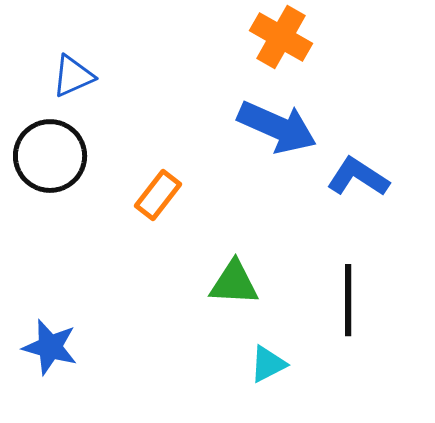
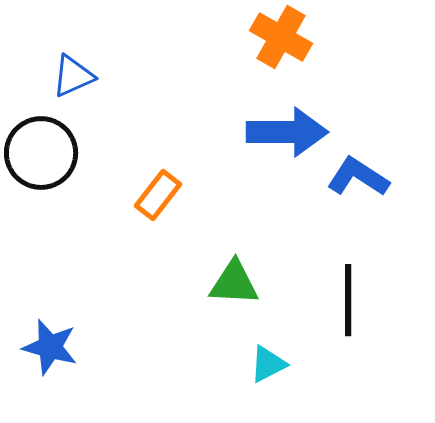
blue arrow: moved 10 px right, 5 px down; rotated 24 degrees counterclockwise
black circle: moved 9 px left, 3 px up
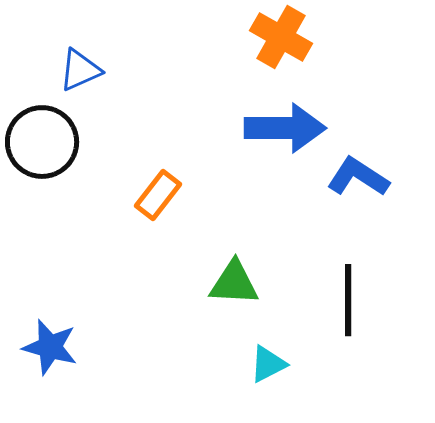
blue triangle: moved 7 px right, 6 px up
blue arrow: moved 2 px left, 4 px up
black circle: moved 1 px right, 11 px up
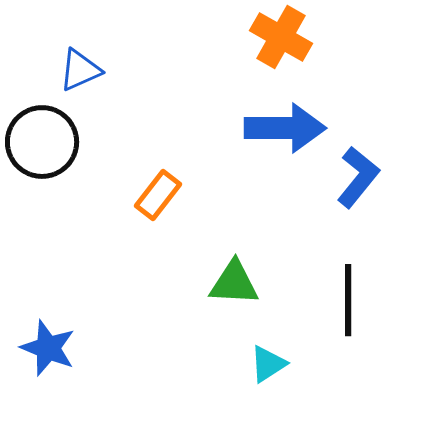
blue L-shape: rotated 96 degrees clockwise
blue star: moved 2 px left, 1 px down; rotated 6 degrees clockwise
cyan triangle: rotated 6 degrees counterclockwise
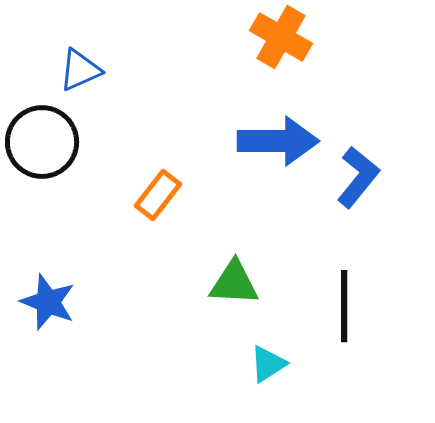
blue arrow: moved 7 px left, 13 px down
black line: moved 4 px left, 6 px down
blue star: moved 46 px up
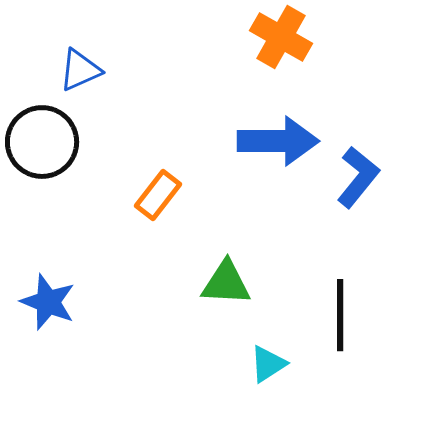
green triangle: moved 8 px left
black line: moved 4 px left, 9 px down
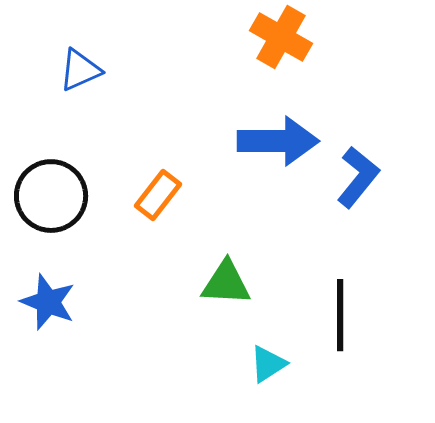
black circle: moved 9 px right, 54 px down
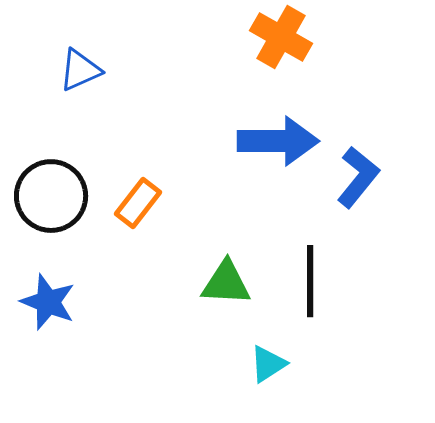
orange rectangle: moved 20 px left, 8 px down
black line: moved 30 px left, 34 px up
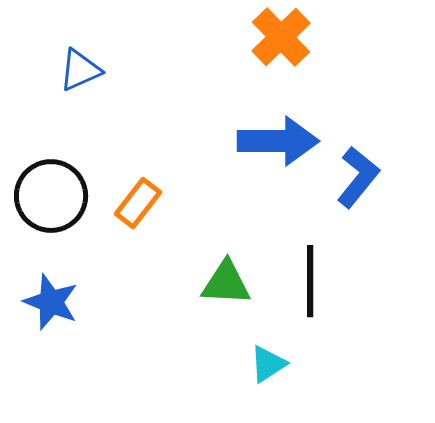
orange cross: rotated 16 degrees clockwise
blue star: moved 3 px right
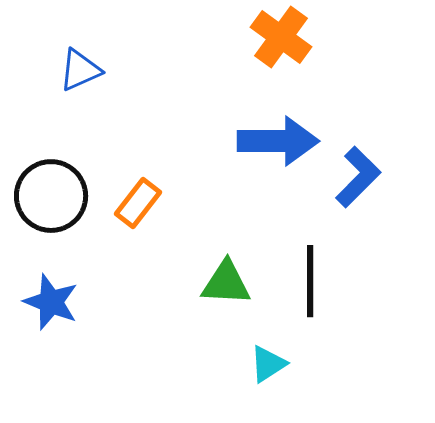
orange cross: rotated 10 degrees counterclockwise
blue L-shape: rotated 6 degrees clockwise
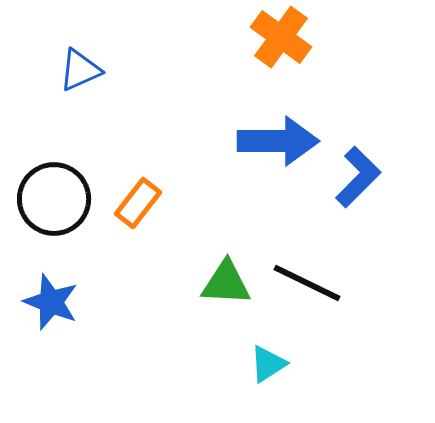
black circle: moved 3 px right, 3 px down
black line: moved 3 px left, 2 px down; rotated 64 degrees counterclockwise
